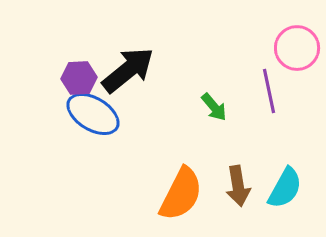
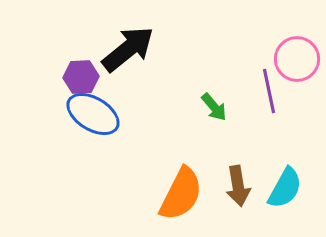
pink circle: moved 11 px down
black arrow: moved 21 px up
purple hexagon: moved 2 px right, 1 px up
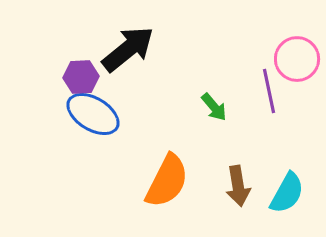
cyan semicircle: moved 2 px right, 5 px down
orange semicircle: moved 14 px left, 13 px up
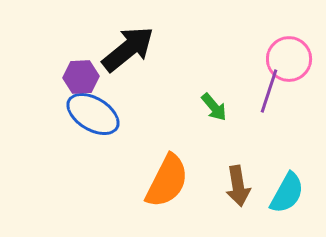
pink circle: moved 8 px left
purple line: rotated 30 degrees clockwise
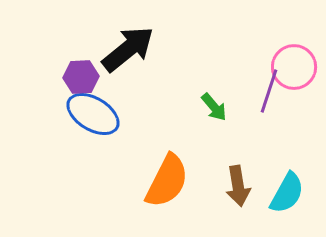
pink circle: moved 5 px right, 8 px down
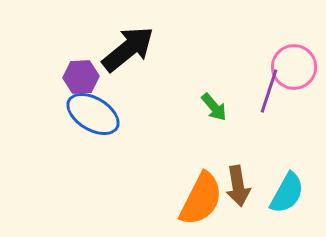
orange semicircle: moved 34 px right, 18 px down
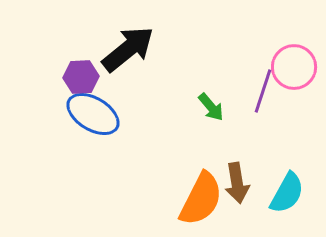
purple line: moved 6 px left
green arrow: moved 3 px left
brown arrow: moved 1 px left, 3 px up
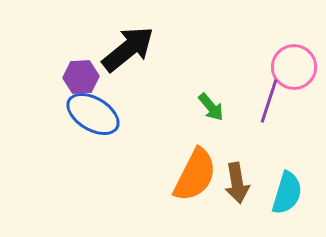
purple line: moved 6 px right, 10 px down
cyan semicircle: rotated 12 degrees counterclockwise
orange semicircle: moved 6 px left, 24 px up
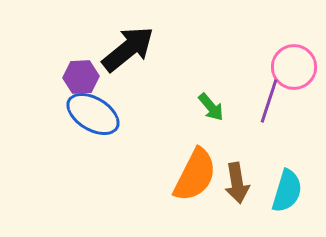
cyan semicircle: moved 2 px up
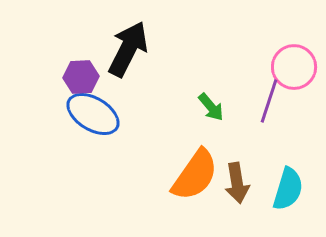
black arrow: rotated 24 degrees counterclockwise
orange semicircle: rotated 8 degrees clockwise
cyan semicircle: moved 1 px right, 2 px up
